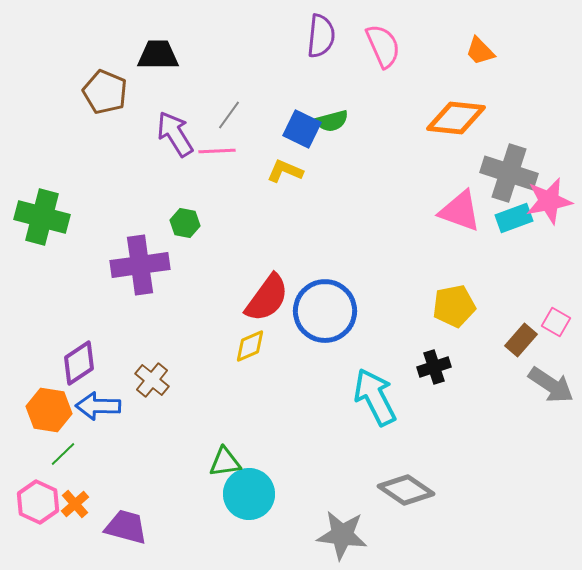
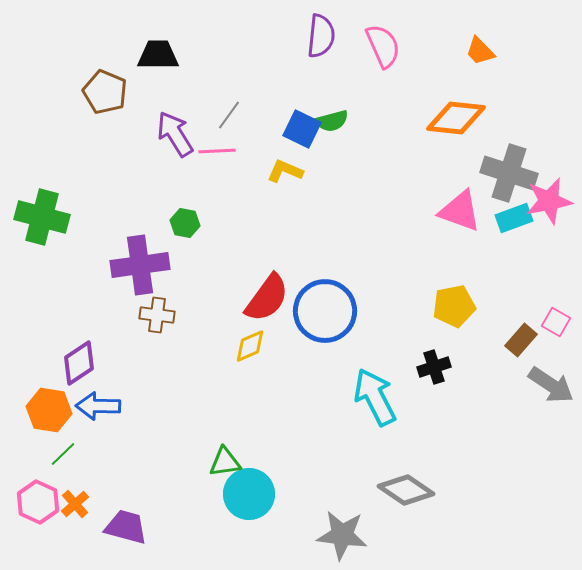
brown cross: moved 5 px right, 65 px up; rotated 32 degrees counterclockwise
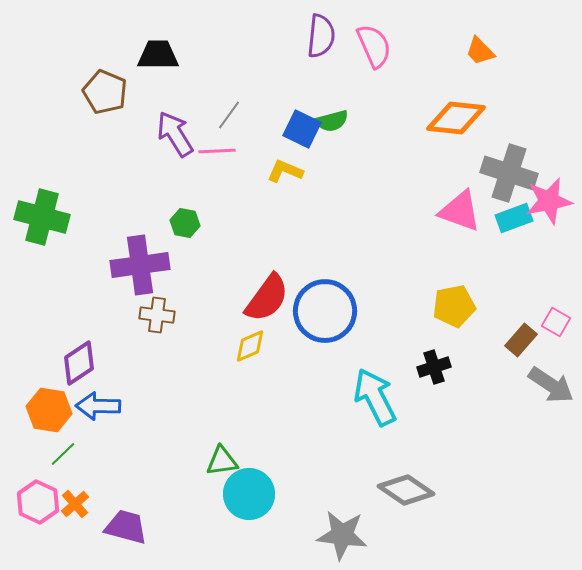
pink semicircle: moved 9 px left
green triangle: moved 3 px left, 1 px up
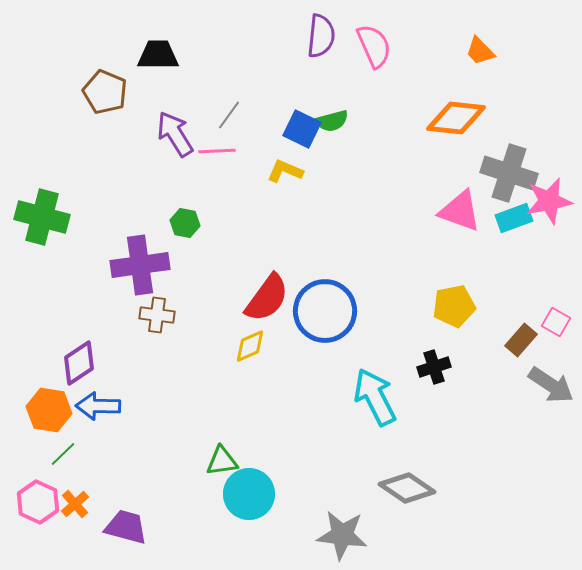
gray diamond: moved 1 px right, 2 px up
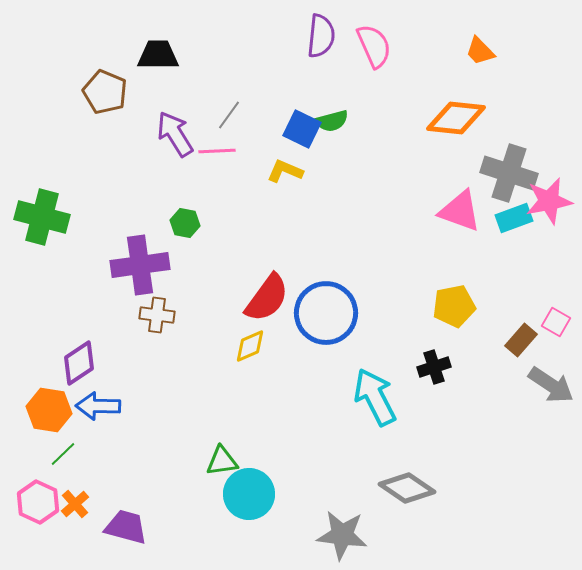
blue circle: moved 1 px right, 2 px down
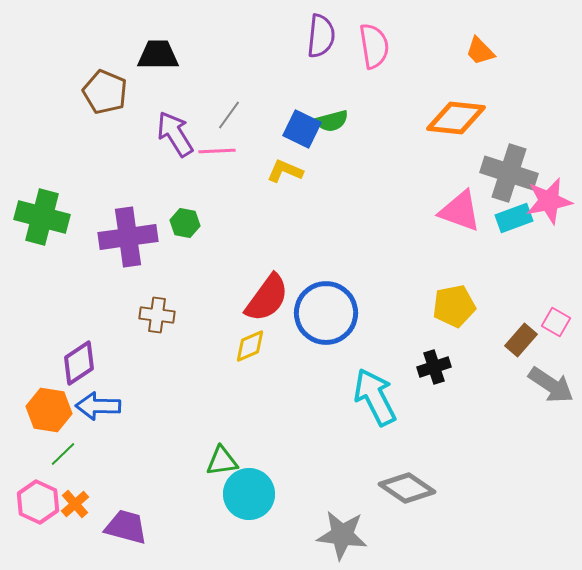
pink semicircle: rotated 15 degrees clockwise
purple cross: moved 12 px left, 28 px up
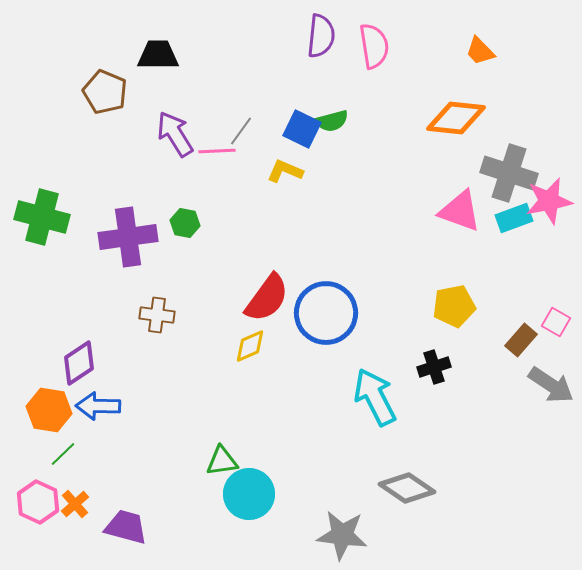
gray line: moved 12 px right, 16 px down
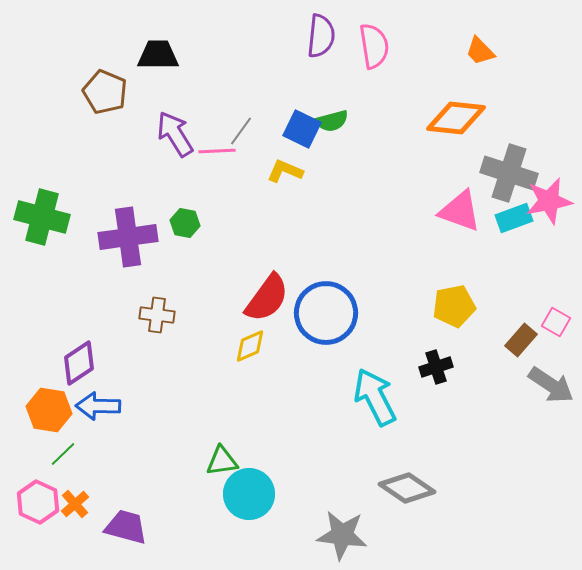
black cross: moved 2 px right
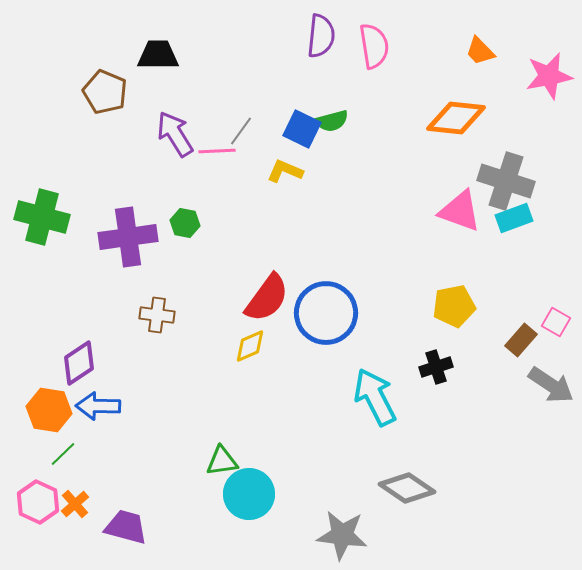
gray cross: moved 3 px left, 8 px down
pink star: moved 125 px up
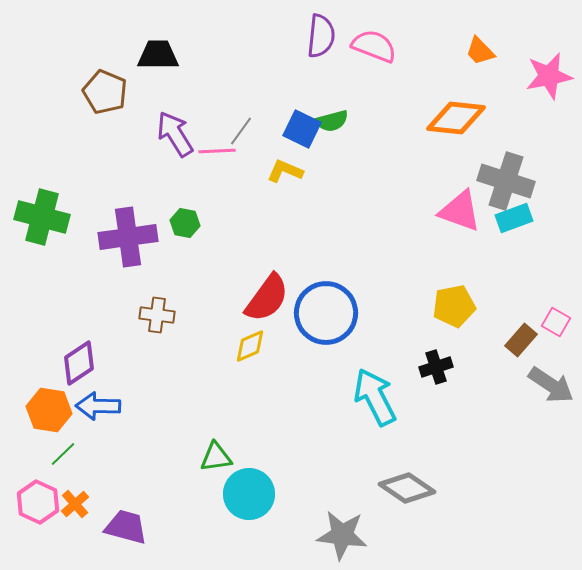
pink semicircle: rotated 60 degrees counterclockwise
green triangle: moved 6 px left, 4 px up
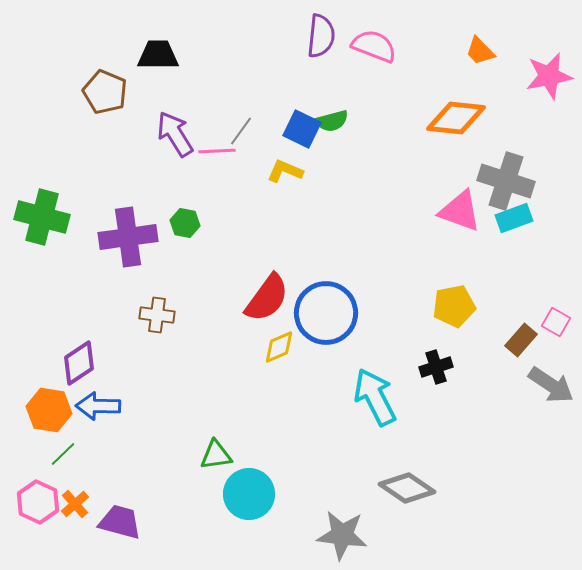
yellow diamond: moved 29 px right, 1 px down
green triangle: moved 2 px up
purple trapezoid: moved 6 px left, 5 px up
